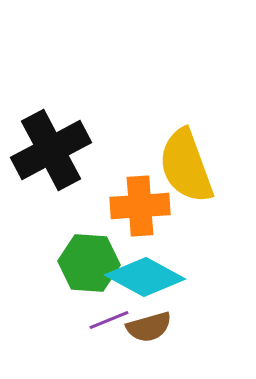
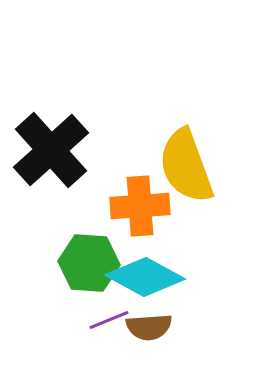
black cross: rotated 14 degrees counterclockwise
brown semicircle: rotated 12 degrees clockwise
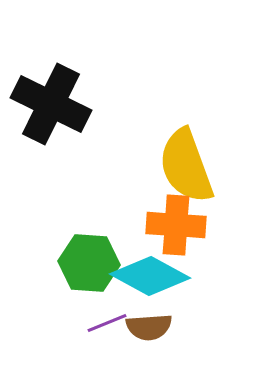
black cross: moved 46 px up; rotated 22 degrees counterclockwise
orange cross: moved 36 px right, 19 px down; rotated 8 degrees clockwise
cyan diamond: moved 5 px right, 1 px up
purple line: moved 2 px left, 3 px down
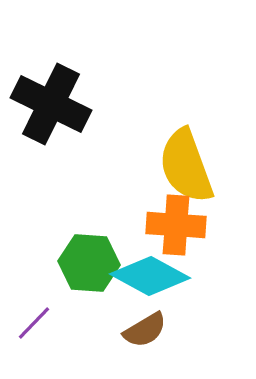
purple line: moved 73 px left; rotated 24 degrees counterclockwise
brown semicircle: moved 4 px left, 3 px down; rotated 27 degrees counterclockwise
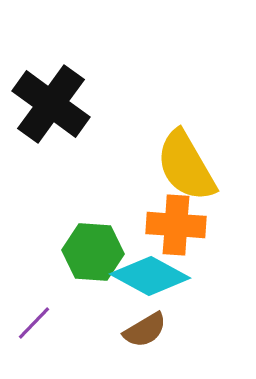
black cross: rotated 10 degrees clockwise
yellow semicircle: rotated 10 degrees counterclockwise
green hexagon: moved 4 px right, 11 px up
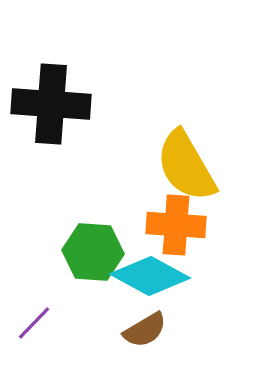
black cross: rotated 32 degrees counterclockwise
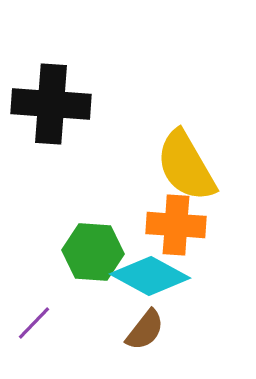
brown semicircle: rotated 21 degrees counterclockwise
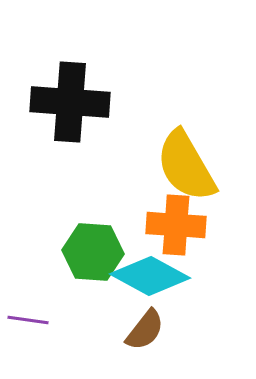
black cross: moved 19 px right, 2 px up
purple line: moved 6 px left, 3 px up; rotated 54 degrees clockwise
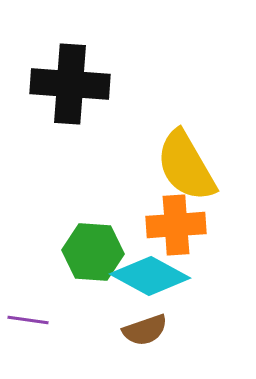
black cross: moved 18 px up
orange cross: rotated 8 degrees counterclockwise
brown semicircle: rotated 33 degrees clockwise
